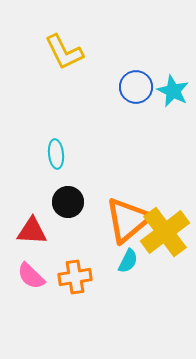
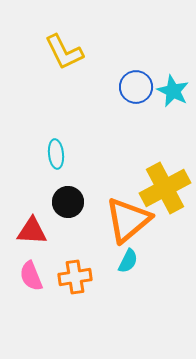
yellow cross: moved 44 px up; rotated 9 degrees clockwise
pink semicircle: rotated 24 degrees clockwise
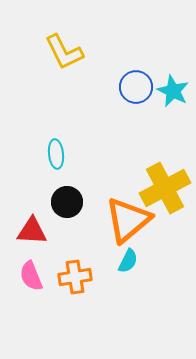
black circle: moved 1 px left
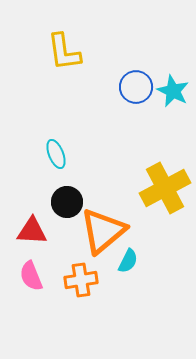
yellow L-shape: rotated 18 degrees clockwise
cyan ellipse: rotated 16 degrees counterclockwise
orange triangle: moved 25 px left, 11 px down
orange cross: moved 6 px right, 3 px down
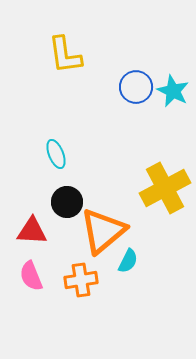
yellow L-shape: moved 1 px right, 3 px down
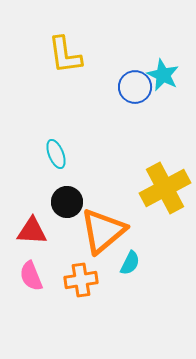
blue circle: moved 1 px left
cyan star: moved 10 px left, 16 px up
cyan semicircle: moved 2 px right, 2 px down
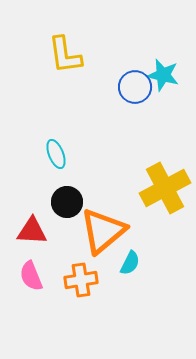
cyan star: rotated 12 degrees counterclockwise
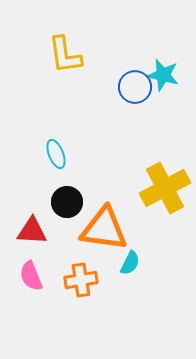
orange triangle: moved 1 px right, 2 px up; rotated 48 degrees clockwise
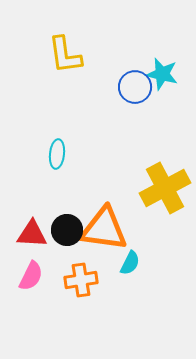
cyan star: moved 1 px left, 1 px up
cyan ellipse: moved 1 px right; rotated 28 degrees clockwise
black circle: moved 28 px down
red triangle: moved 3 px down
pink semicircle: rotated 132 degrees counterclockwise
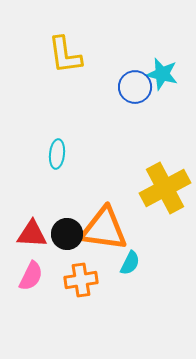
black circle: moved 4 px down
